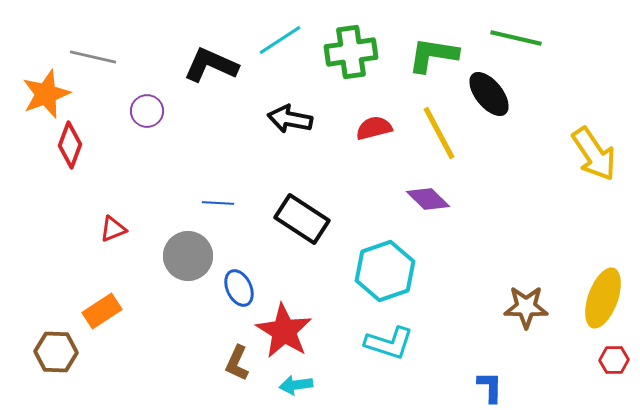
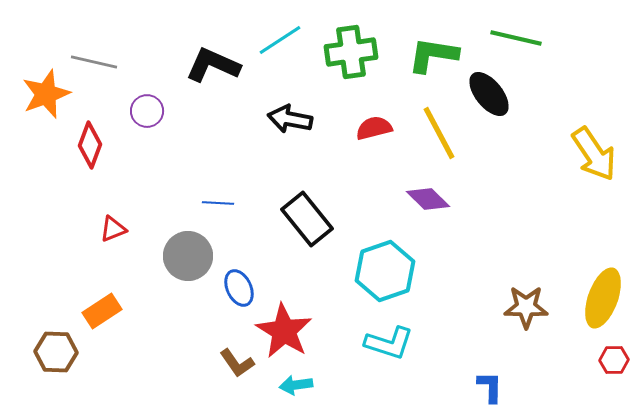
gray line: moved 1 px right, 5 px down
black L-shape: moved 2 px right
red diamond: moved 20 px right
black rectangle: moved 5 px right; rotated 18 degrees clockwise
brown L-shape: rotated 60 degrees counterclockwise
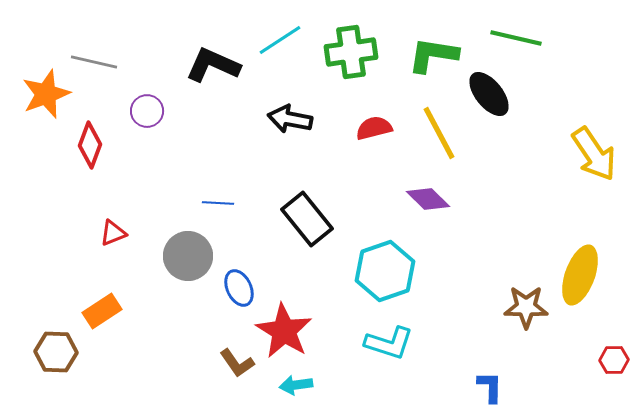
red triangle: moved 4 px down
yellow ellipse: moved 23 px left, 23 px up
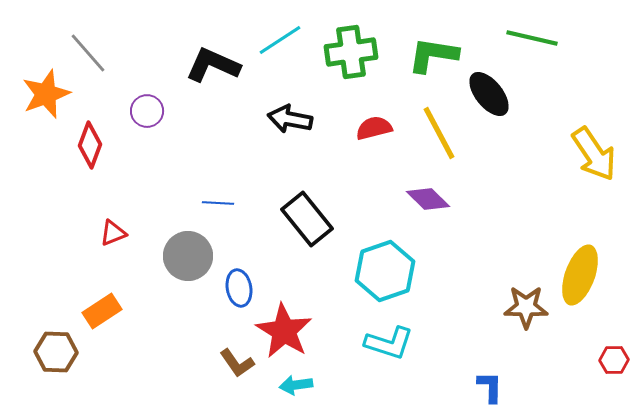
green line: moved 16 px right
gray line: moved 6 px left, 9 px up; rotated 36 degrees clockwise
blue ellipse: rotated 15 degrees clockwise
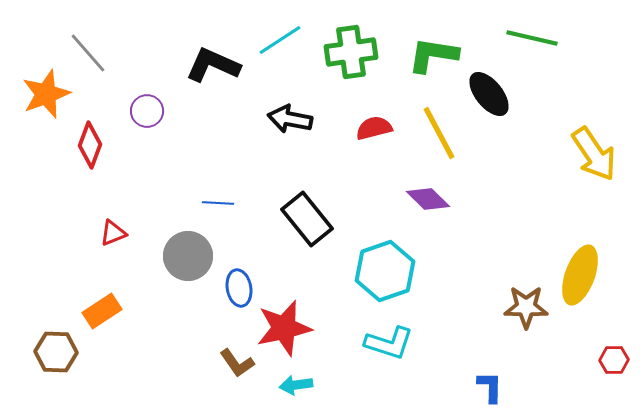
red star: moved 3 px up; rotated 28 degrees clockwise
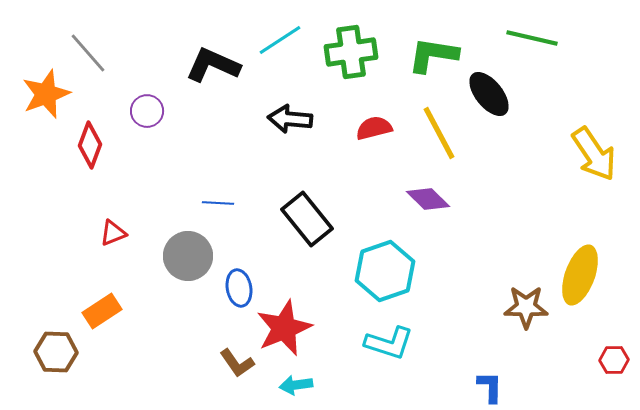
black arrow: rotated 6 degrees counterclockwise
red star: rotated 10 degrees counterclockwise
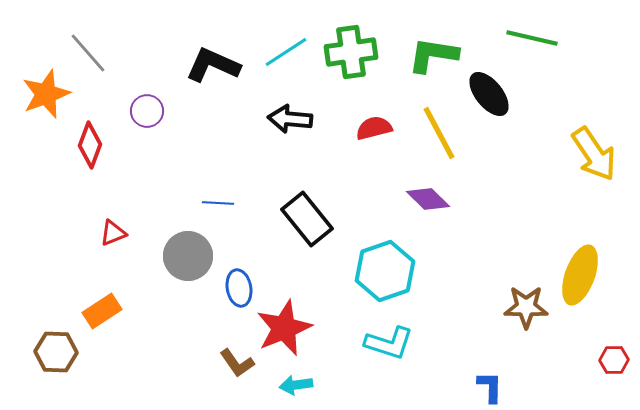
cyan line: moved 6 px right, 12 px down
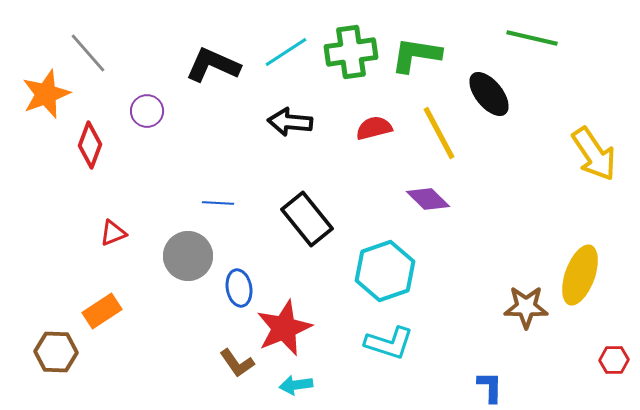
green L-shape: moved 17 px left
black arrow: moved 3 px down
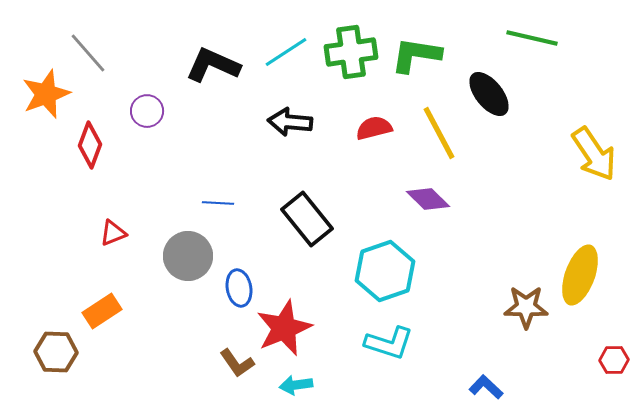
blue L-shape: moved 4 px left; rotated 48 degrees counterclockwise
